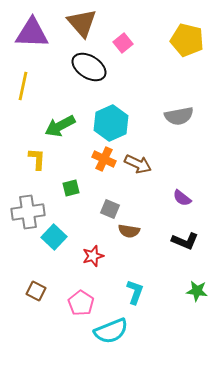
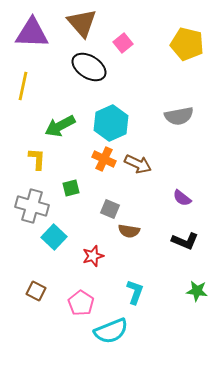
yellow pentagon: moved 4 px down
gray cross: moved 4 px right, 6 px up; rotated 24 degrees clockwise
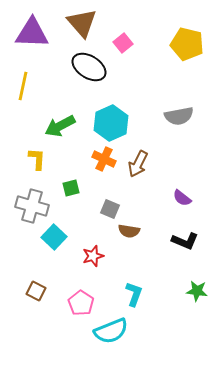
brown arrow: rotated 92 degrees clockwise
cyan L-shape: moved 1 px left, 2 px down
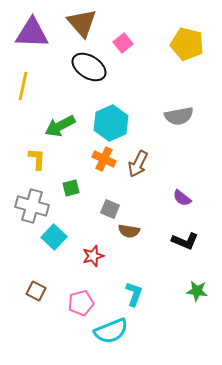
pink pentagon: rotated 25 degrees clockwise
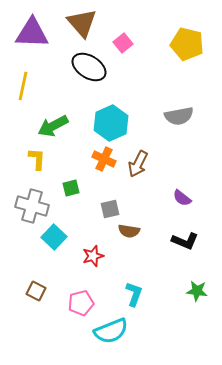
green arrow: moved 7 px left
gray square: rotated 36 degrees counterclockwise
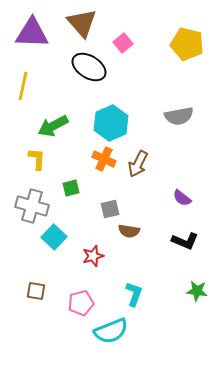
brown square: rotated 18 degrees counterclockwise
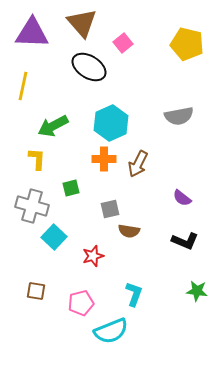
orange cross: rotated 25 degrees counterclockwise
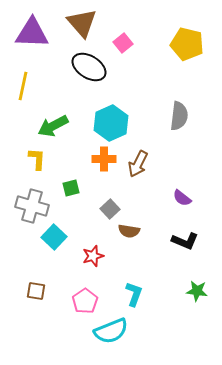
gray semicircle: rotated 72 degrees counterclockwise
gray square: rotated 30 degrees counterclockwise
pink pentagon: moved 4 px right, 2 px up; rotated 20 degrees counterclockwise
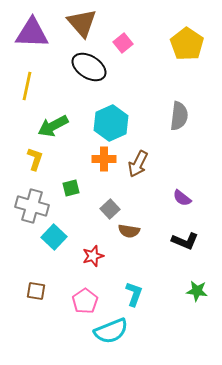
yellow pentagon: rotated 20 degrees clockwise
yellow line: moved 4 px right
yellow L-shape: moved 2 px left; rotated 15 degrees clockwise
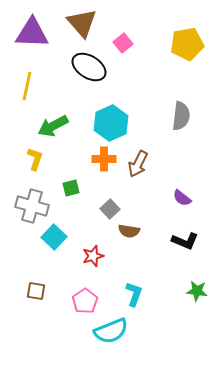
yellow pentagon: rotated 28 degrees clockwise
gray semicircle: moved 2 px right
